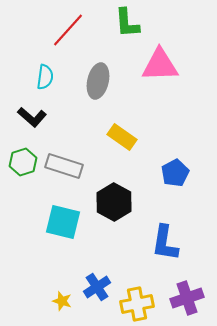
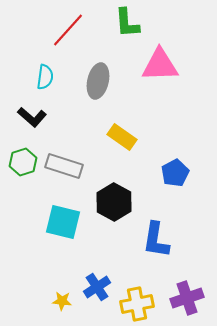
blue L-shape: moved 9 px left, 3 px up
yellow star: rotated 12 degrees counterclockwise
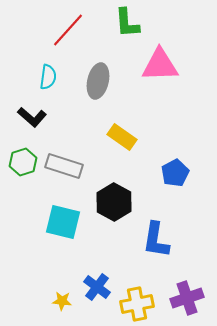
cyan semicircle: moved 3 px right
blue cross: rotated 20 degrees counterclockwise
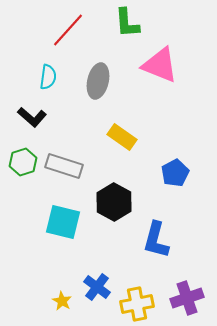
pink triangle: rotated 24 degrees clockwise
blue L-shape: rotated 6 degrees clockwise
yellow star: rotated 24 degrees clockwise
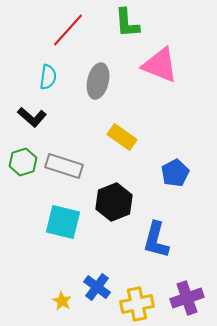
black hexagon: rotated 9 degrees clockwise
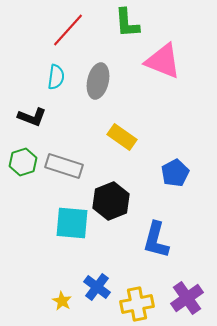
pink triangle: moved 3 px right, 4 px up
cyan semicircle: moved 8 px right
black L-shape: rotated 20 degrees counterclockwise
black hexagon: moved 3 px left, 1 px up
cyan square: moved 9 px right, 1 px down; rotated 9 degrees counterclockwise
purple cross: rotated 16 degrees counterclockwise
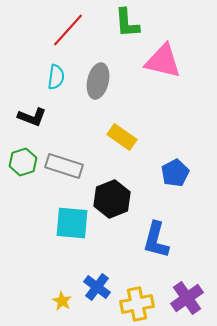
pink triangle: rotated 9 degrees counterclockwise
black hexagon: moved 1 px right, 2 px up
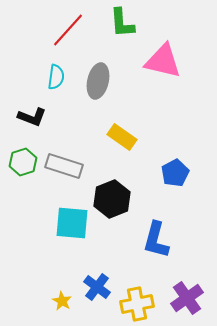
green L-shape: moved 5 px left
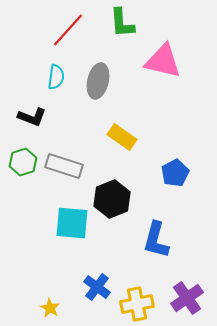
yellow star: moved 12 px left, 7 px down
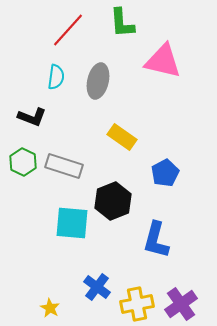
green hexagon: rotated 16 degrees counterclockwise
blue pentagon: moved 10 px left
black hexagon: moved 1 px right, 2 px down
purple cross: moved 6 px left, 6 px down
